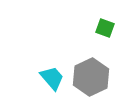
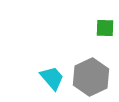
green square: rotated 18 degrees counterclockwise
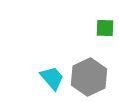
gray hexagon: moved 2 px left
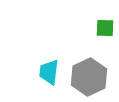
cyan trapezoid: moved 3 px left, 6 px up; rotated 132 degrees counterclockwise
